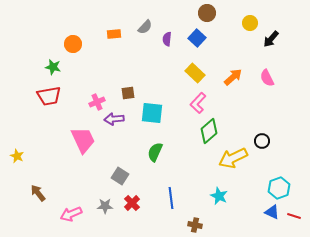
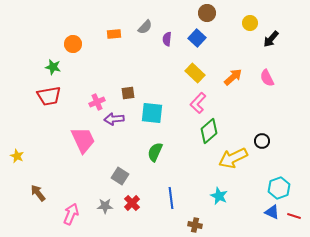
pink arrow: rotated 135 degrees clockwise
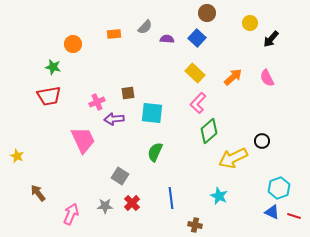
purple semicircle: rotated 88 degrees clockwise
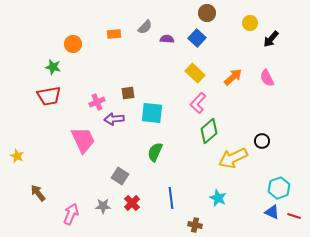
cyan star: moved 1 px left, 2 px down
gray star: moved 2 px left
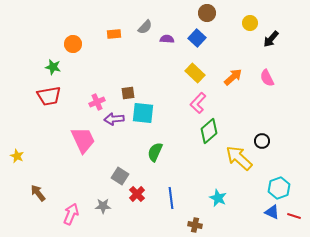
cyan square: moved 9 px left
yellow arrow: moved 6 px right; rotated 68 degrees clockwise
red cross: moved 5 px right, 9 px up
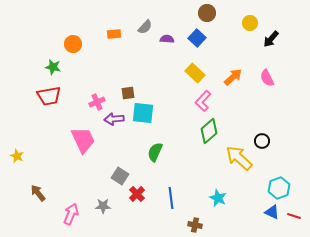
pink L-shape: moved 5 px right, 2 px up
